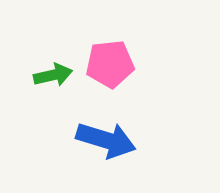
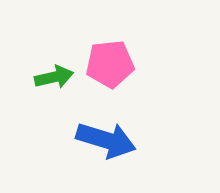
green arrow: moved 1 px right, 2 px down
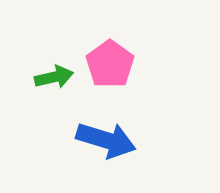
pink pentagon: rotated 30 degrees counterclockwise
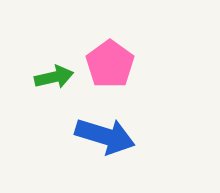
blue arrow: moved 1 px left, 4 px up
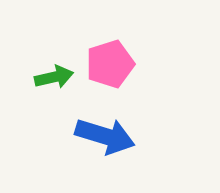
pink pentagon: rotated 18 degrees clockwise
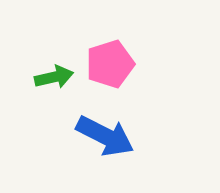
blue arrow: rotated 10 degrees clockwise
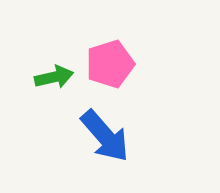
blue arrow: rotated 22 degrees clockwise
